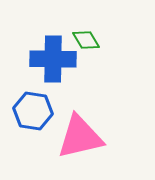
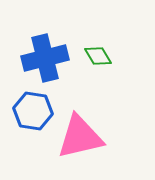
green diamond: moved 12 px right, 16 px down
blue cross: moved 8 px left, 1 px up; rotated 15 degrees counterclockwise
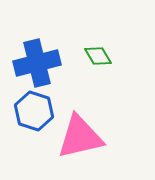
blue cross: moved 8 px left, 5 px down
blue hexagon: moved 1 px right; rotated 9 degrees clockwise
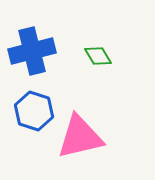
blue cross: moved 5 px left, 12 px up
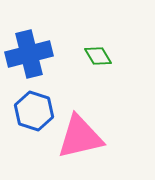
blue cross: moved 3 px left, 3 px down
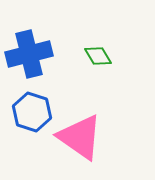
blue hexagon: moved 2 px left, 1 px down
pink triangle: rotated 48 degrees clockwise
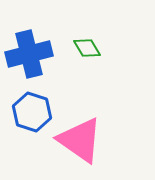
green diamond: moved 11 px left, 8 px up
pink triangle: moved 3 px down
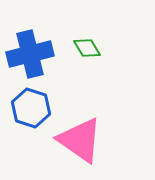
blue cross: moved 1 px right
blue hexagon: moved 1 px left, 4 px up
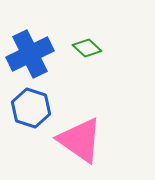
green diamond: rotated 16 degrees counterclockwise
blue cross: rotated 12 degrees counterclockwise
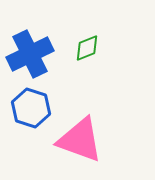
green diamond: rotated 64 degrees counterclockwise
pink triangle: rotated 15 degrees counterclockwise
